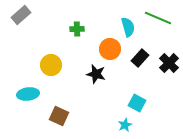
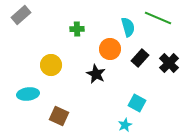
black star: rotated 12 degrees clockwise
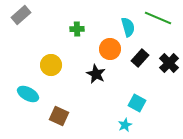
cyan ellipse: rotated 35 degrees clockwise
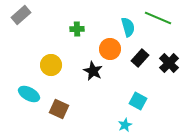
black star: moved 3 px left, 3 px up
cyan ellipse: moved 1 px right
cyan square: moved 1 px right, 2 px up
brown square: moved 7 px up
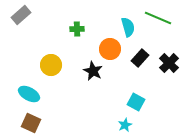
cyan square: moved 2 px left, 1 px down
brown square: moved 28 px left, 14 px down
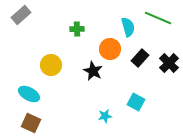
cyan star: moved 20 px left, 9 px up; rotated 16 degrees clockwise
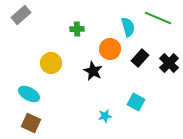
yellow circle: moved 2 px up
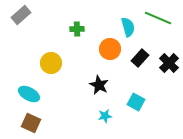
black star: moved 6 px right, 14 px down
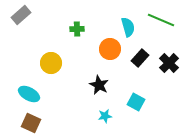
green line: moved 3 px right, 2 px down
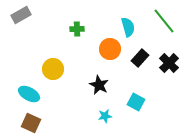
gray rectangle: rotated 12 degrees clockwise
green line: moved 3 px right, 1 px down; rotated 28 degrees clockwise
yellow circle: moved 2 px right, 6 px down
